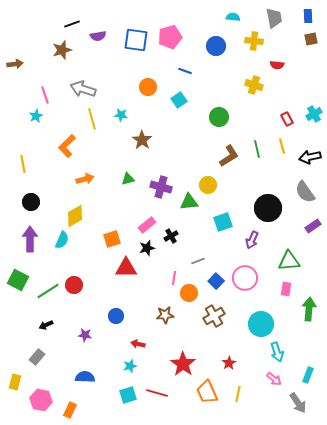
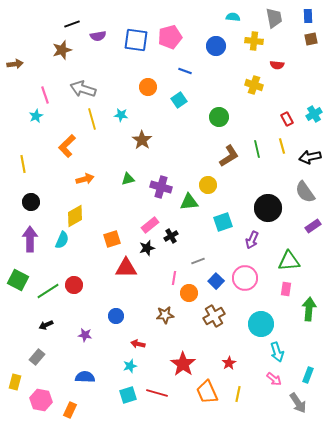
pink rectangle at (147, 225): moved 3 px right
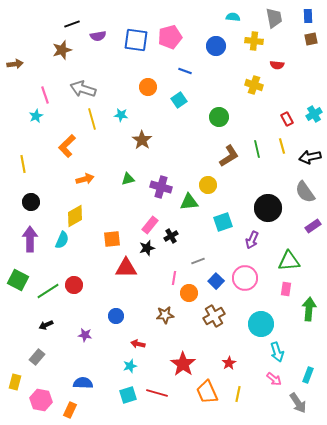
pink rectangle at (150, 225): rotated 12 degrees counterclockwise
orange square at (112, 239): rotated 12 degrees clockwise
blue semicircle at (85, 377): moved 2 px left, 6 px down
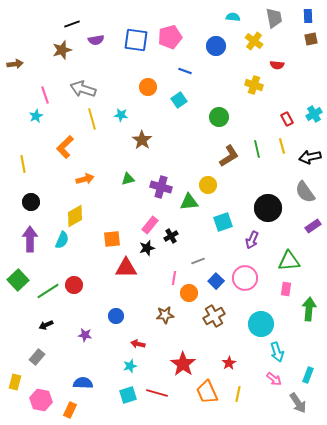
purple semicircle at (98, 36): moved 2 px left, 4 px down
yellow cross at (254, 41): rotated 30 degrees clockwise
orange L-shape at (67, 146): moved 2 px left, 1 px down
green square at (18, 280): rotated 20 degrees clockwise
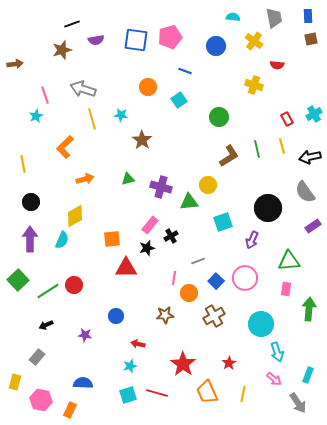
yellow line at (238, 394): moved 5 px right
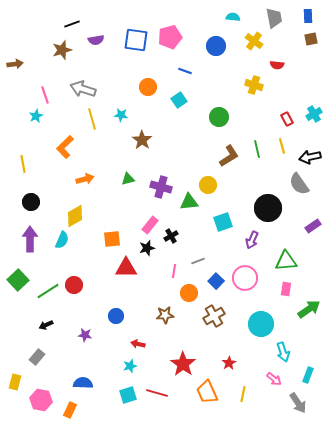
gray semicircle at (305, 192): moved 6 px left, 8 px up
green triangle at (289, 261): moved 3 px left
pink line at (174, 278): moved 7 px up
green arrow at (309, 309): rotated 50 degrees clockwise
cyan arrow at (277, 352): moved 6 px right
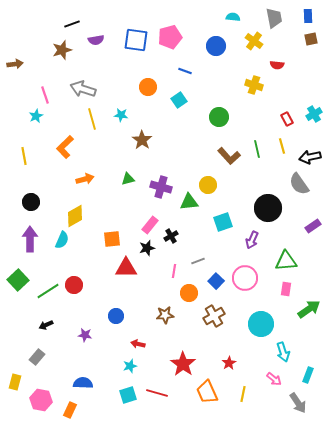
brown L-shape at (229, 156): rotated 80 degrees clockwise
yellow line at (23, 164): moved 1 px right, 8 px up
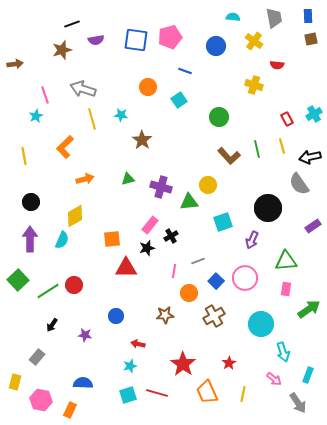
black arrow at (46, 325): moved 6 px right; rotated 32 degrees counterclockwise
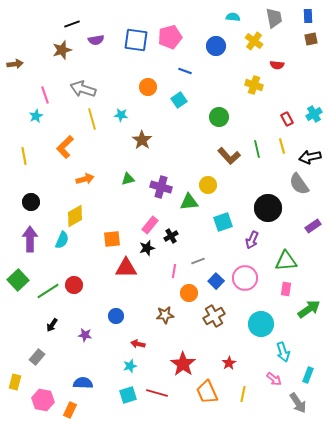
pink hexagon at (41, 400): moved 2 px right
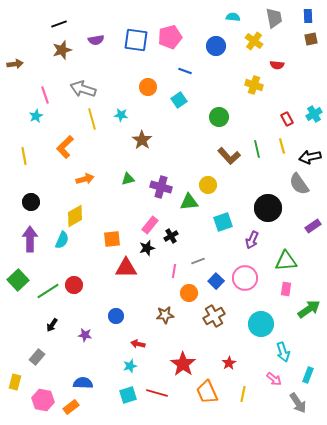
black line at (72, 24): moved 13 px left
orange rectangle at (70, 410): moved 1 px right, 3 px up; rotated 28 degrees clockwise
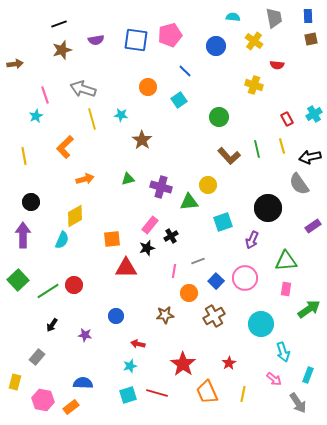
pink pentagon at (170, 37): moved 2 px up
blue line at (185, 71): rotated 24 degrees clockwise
purple arrow at (30, 239): moved 7 px left, 4 px up
